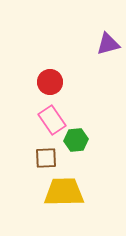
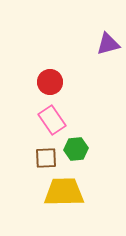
green hexagon: moved 9 px down
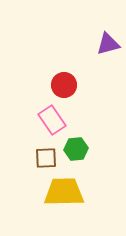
red circle: moved 14 px right, 3 px down
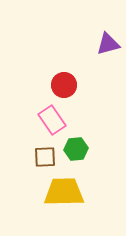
brown square: moved 1 px left, 1 px up
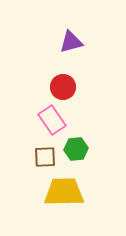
purple triangle: moved 37 px left, 2 px up
red circle: moved 1 px left, 2 px down
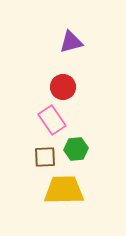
yellow trapezoid: moved 2 px up
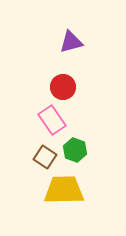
green hexagon: moved 1 px left, 1 px down; rotated 25 degrees clockwise
brown square: rotated 35 degrees clockwise
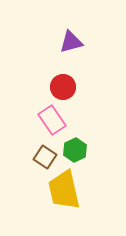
green hexagon: rotated 15 degrees clockwise
yellow trapezoid: rotated 102 degrees counterclockwise
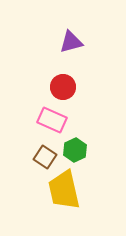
pink rectangle: rotated 32 degrees counterclockwise
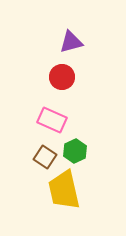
red circle: moved 1 px left, 10 px up
green hexagon: moved 1 px down
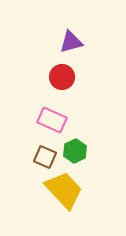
brown square: rotated 10 degrees counterclockwise
yellow trapezoid: rotated 150 degrees clockwise
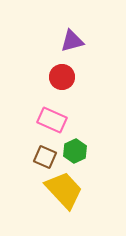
purple triangle: moved 1 px right, 1 px up
